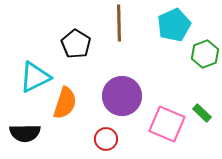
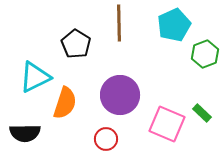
purple circle: moved 2 px left, 1 px up
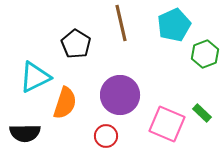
brown line: moved 2 px right; rotated 12 degrees counterclockwise
red circle: moved 3 px up
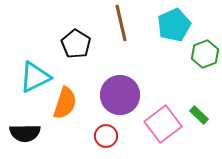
green rectangle: moved 3 px left, 2 px down
pink square: moved 4 px left; rotated 30 degrees clockwise
